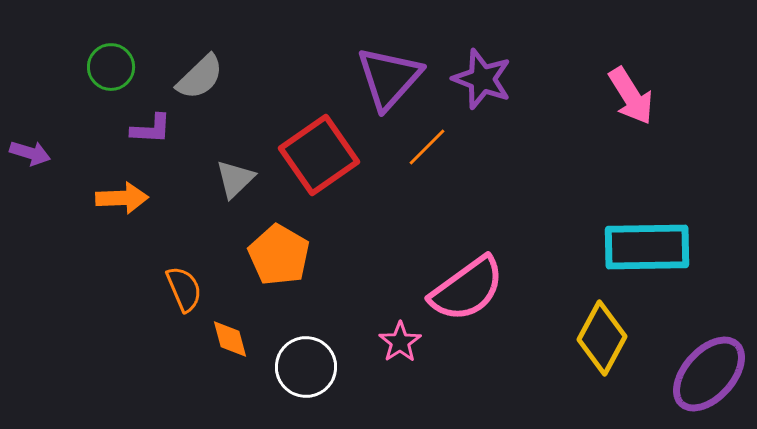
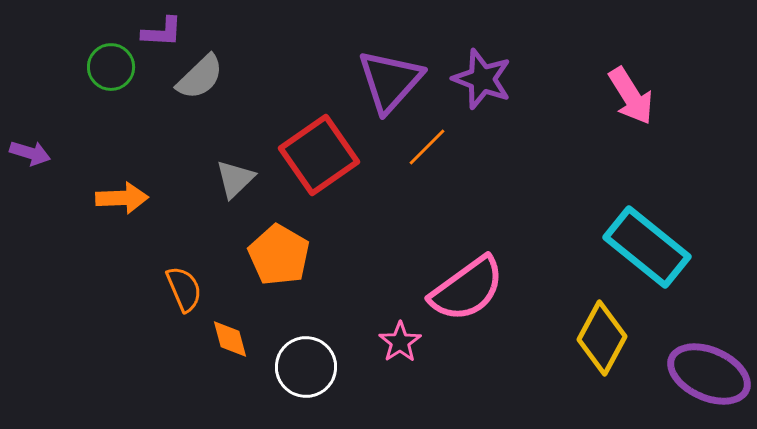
purple triangle: moved 1 px right, 3 px down
purple L-shape: moved 11 px right, 97 px up
cyan rectangle: rotated 40 degrees clockwise
purple ellipse: rotated 72 degrees clockwise
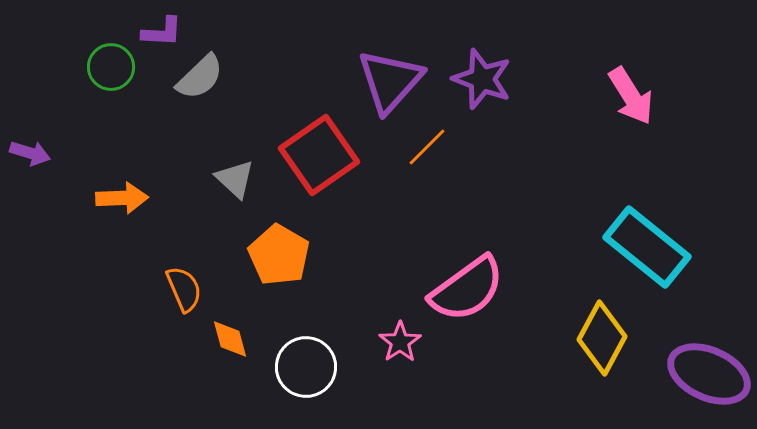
gray triangle: rotated 33 degrees counterclockwise
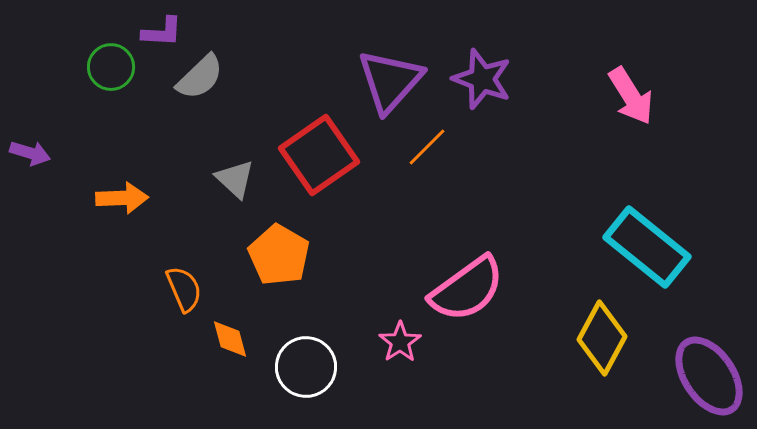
purple ellipse: moved 2 px down; rotated 32 degrees clockwise
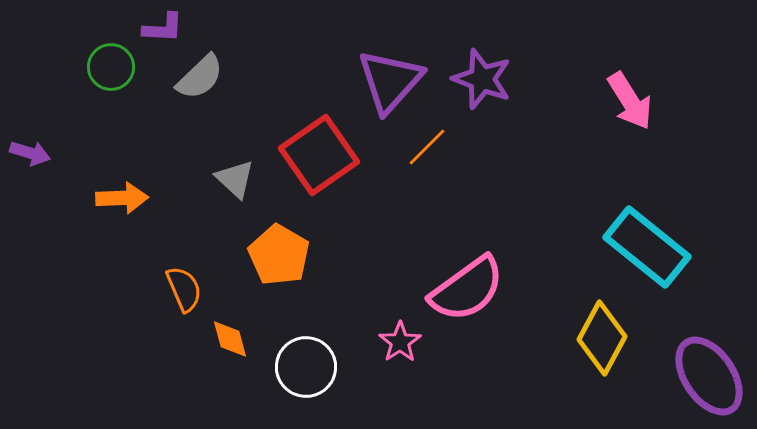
purple L-shape: moved 1 px right, 4 px up
pink arrow: moved 1 px left, 5 px down
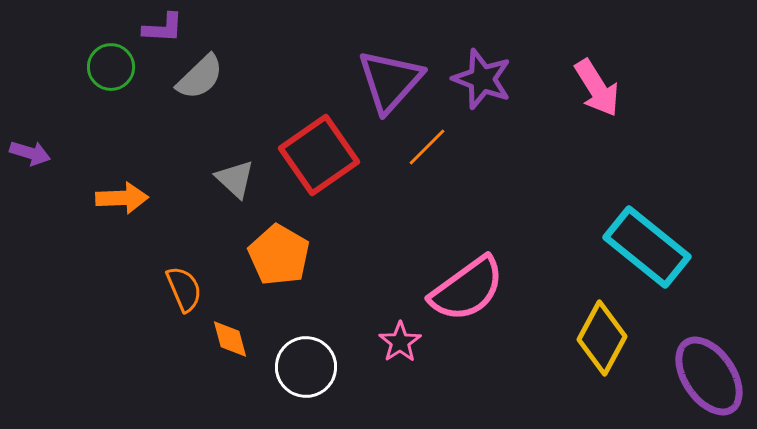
pink arrow: moved 33 px left, 13 px up
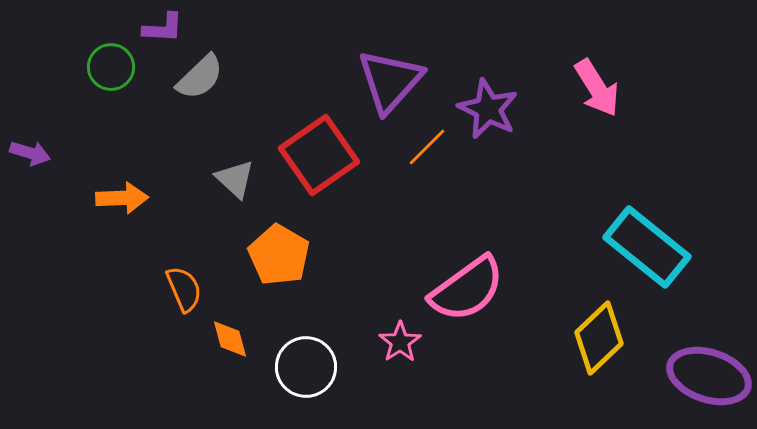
purple star: moved 6 px right, 30 px down; rotated 6 degrees clockwise
yellow diamond: moved 3 px left; rotated 18 degrees clockwise
purple ellipse: rotated 38 degrees counterclockwise
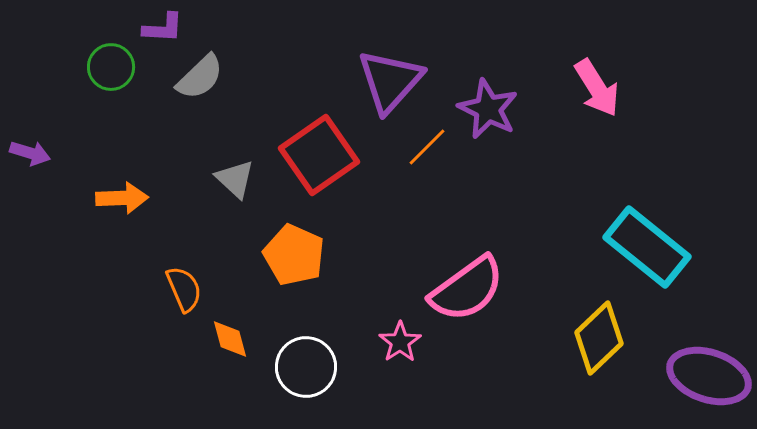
orange pentagon: moved 15 px right; rotated 6 degrees counterclockwise
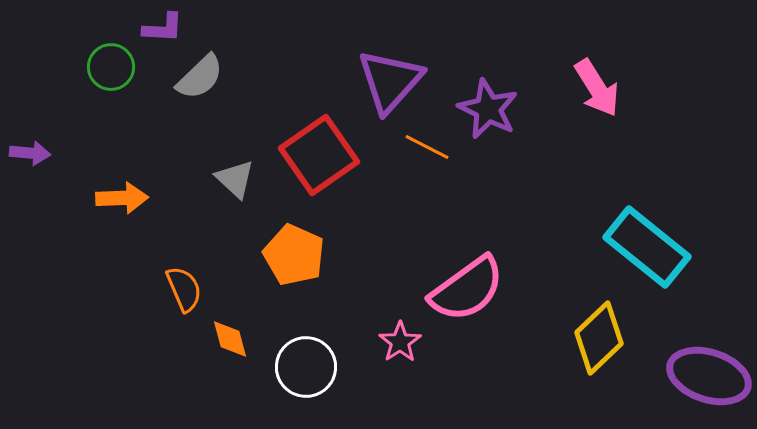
orange line: rotated 72 degrees clockwise
purple arrow: rotated 12 degrees counterclockwise
